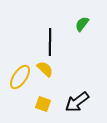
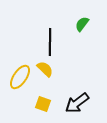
black arrow: moved 1 px down
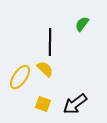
black arrow: moved 2 px left, 1 px down
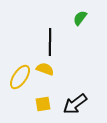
green semicircle: moved 2 px left, 6 px up
yellow semicircle: rotated 24 degrees counterclockwise
yellow square: rotated 28 degrees counterclockwise
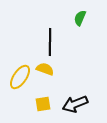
green semicircle: rotated 14 degrees counterclockwise
black arrow: rotated 15 degrees clockwise
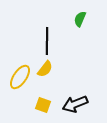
green semicircle: moved 1 px down
black line: moved 3 px left, 1 px up
yellow semicircle: rotated 108 degrees clockwise
yellow square: moved 1 px down; rotated 28 degrees clockwise
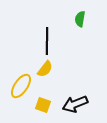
green semicircle: rotated 14 degrees counterclockwise
yellow ellipse: moved 1 px right, 9 px down
